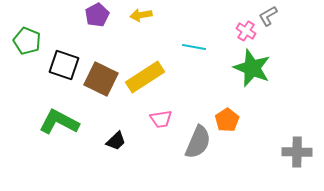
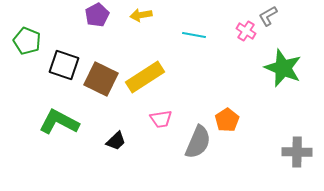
cyan line: moved 12 px up
green star: moved 31 px right
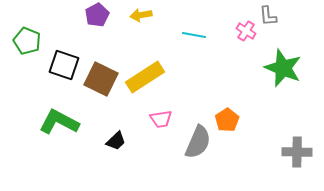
gray L-shape: rotated 65 degrees counterclockwise
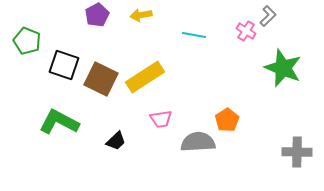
gray L-shape: rotated 130 degrees counterclockwise
gray semicircle: rotated 116 degrees counterclockwise
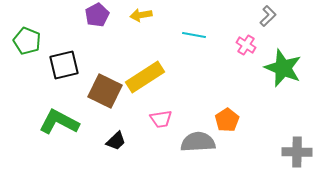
pink cross: moved 14 px down
black square: rotated 32 degrees counterclockwise
brown square: moved 4 px right, 12 px down
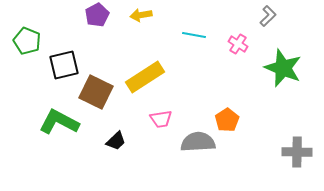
pink cross: moved 8 px left, 1 px up
brown square: moved 9 px left, 1 px down
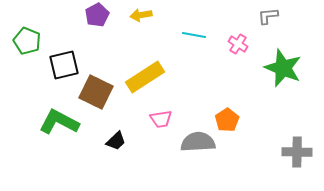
gray L-shape: rotated 140 degrees counterclockwise
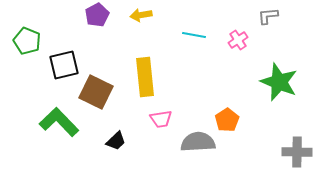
pink cross: moved 4 px up; rotated 24 degrees clockwise
green star: moved 4 px left, 14 px down
yellow rectangle: rotated 63 degrees counterclockwise
green L-shape: rotated 18 degrees clockwise
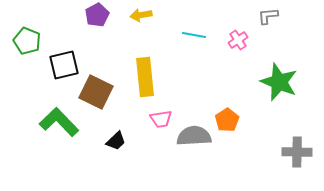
gray semicircle: moved 4 px left, 6 px up
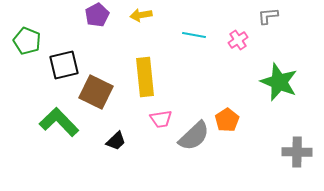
gray semicircle: rotated 140 degrees clockwise
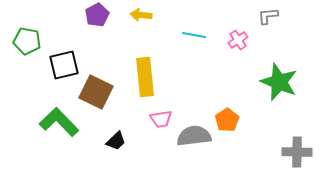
yellow arrow: rotated 15 degrees clockwise
green pentagon: rotated 12 degrees counterclockwise
gray semicircle: rotated 144 degrees counterclockwise
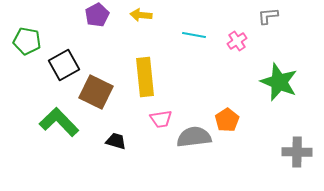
pink cross: moved 1 px left, 1 px down
black square: rotated 16 degrees counterclockwise
gray semicircle: moved 1 px down
black trapezoid: rotated 120 degrees counterclockwise
